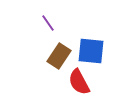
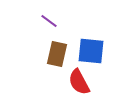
purple line: moved 1 px right, 2 px up; rotated 18 degrees counterclockwise
brown rectangle: moved 2 px left, 2 px up; rotated 20 degrees counterclockwise
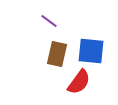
red semicircle: rotated 116 degrees counterclockwise
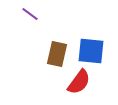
purple line: moved 19 px left, 7 px up
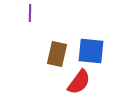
purple line: moved 1 px up; rotated 54 degrees clockwise
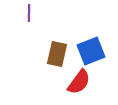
purple line: moved 1 px left
blue square: rotated 28 degrees counterclockwise
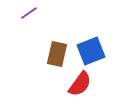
purple line: rotated 54 degrees clockwise
red semicircle: moved 1 px right, 2 px down
